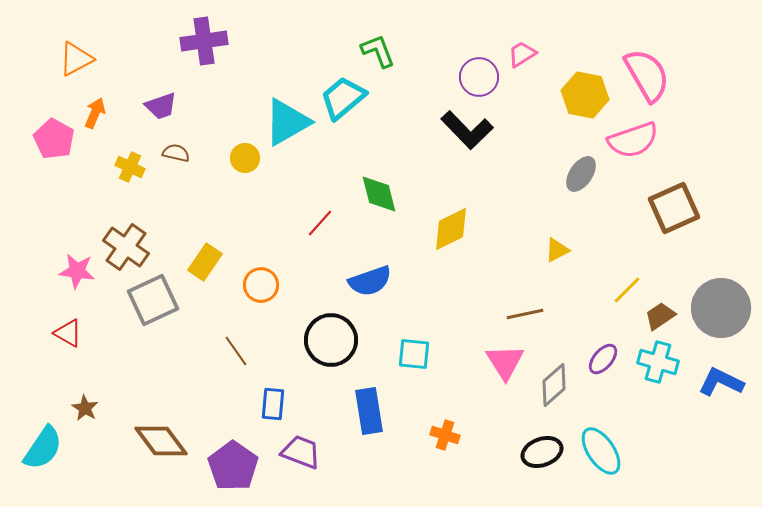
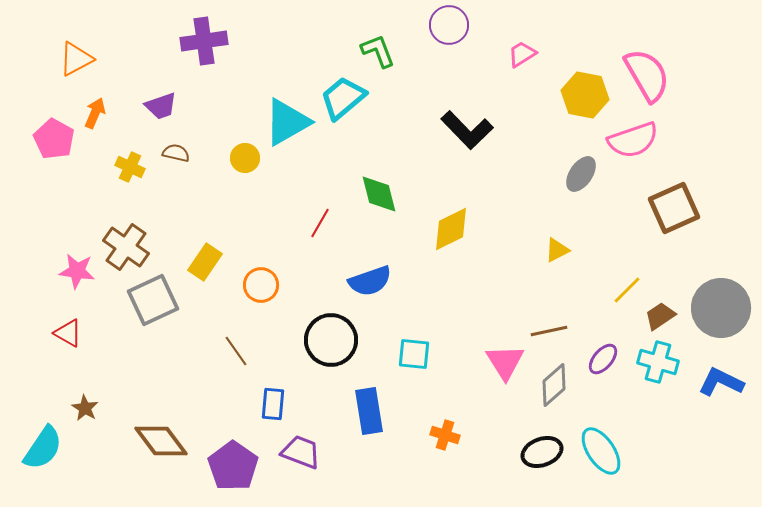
purple circle at (479, 77): moved 30 px left, 52 px up
red line at (320, 223): rotated 12 degrees counterclockwise
brown line at (525, 314): moved 24 px right, 17 px down
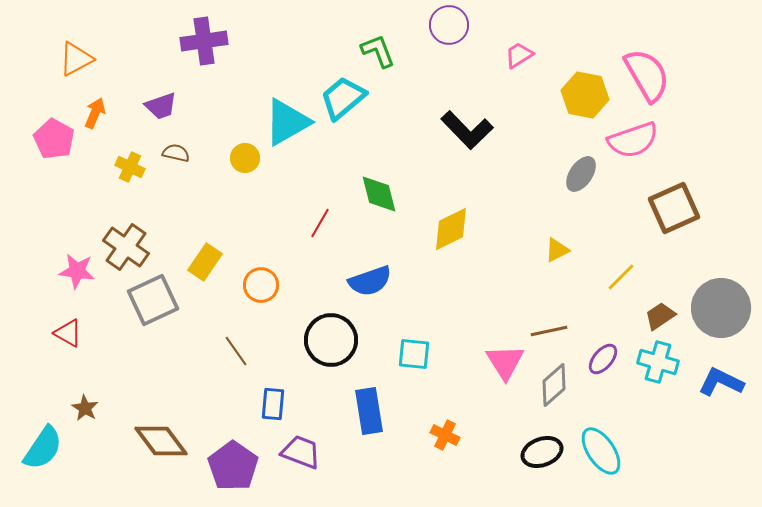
pink trapezoid at (522, 54): moved 3 px left, 1 px down
yellow line at (627, 290): moved 6 px left, 13 px up
orange cross at (445, 435): rotated 8 degrees clockwise
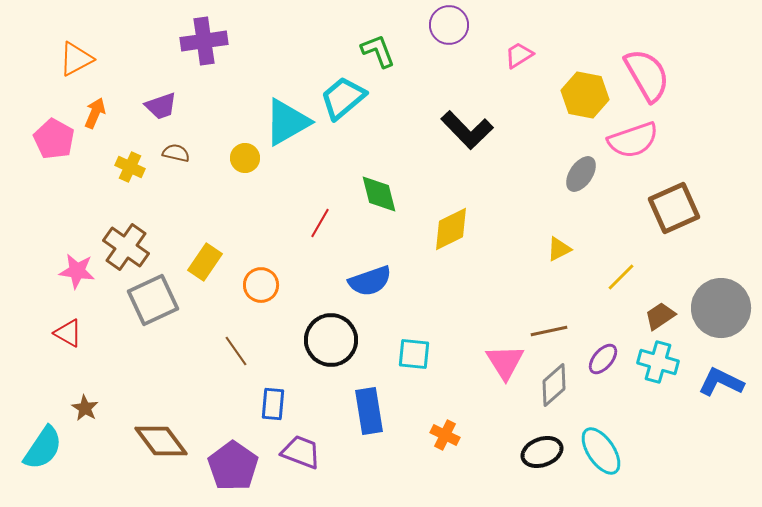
yellow triangle at (557, 250): moved 2 px right, 1 px up
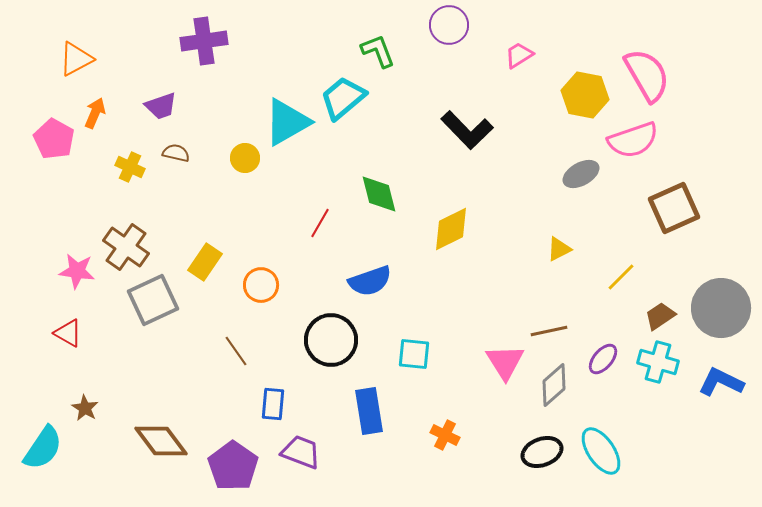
gray ellipse at (581, 174): rotated 27 degrees clockwise
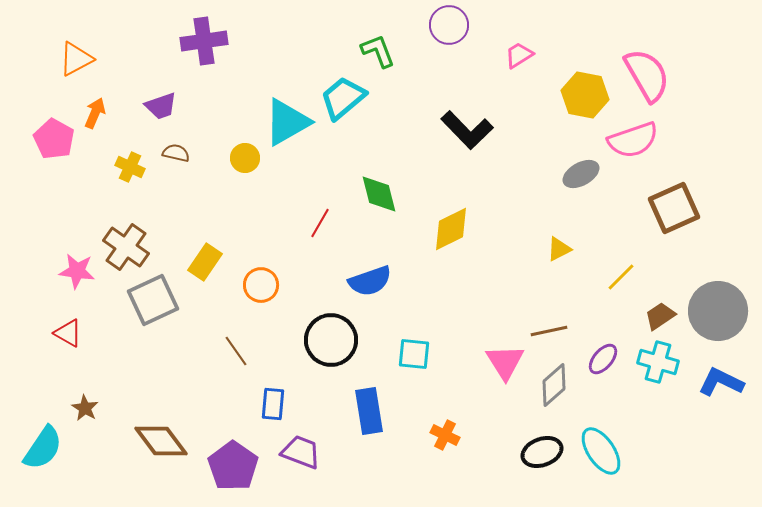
gray circle at (721, 308): moved 3 px left, 3 px down
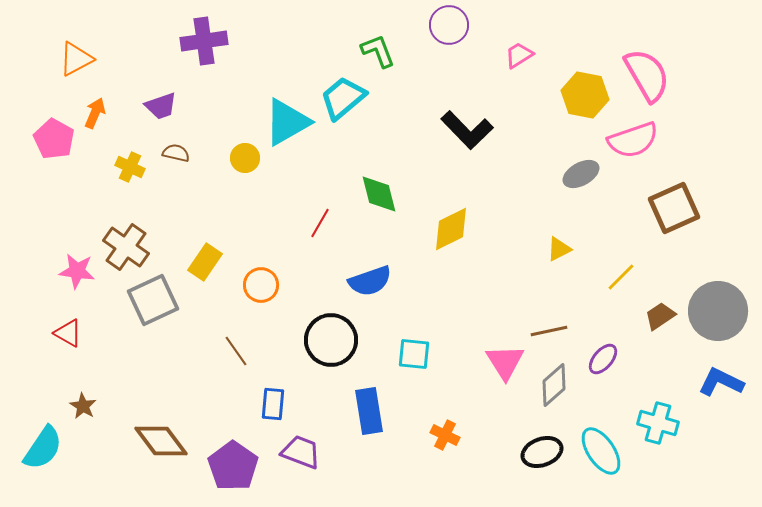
cyan cross at (658, 362): moved 61 px down
brown star at (85, 408): moved 2 px left, 2 px up
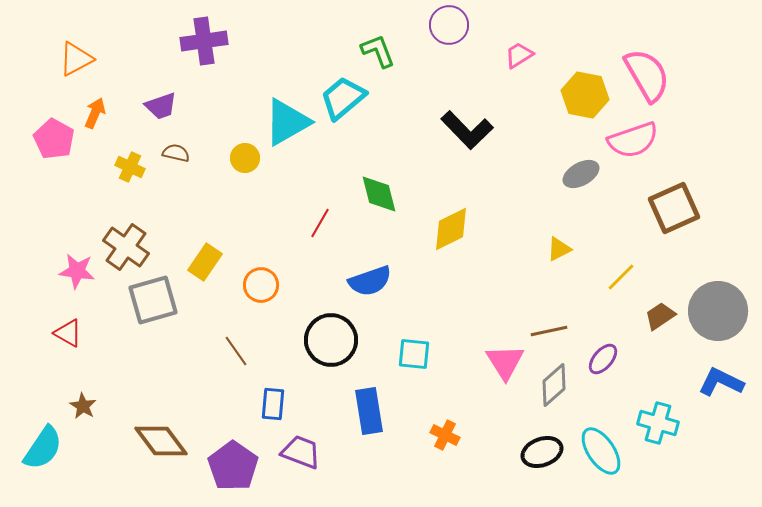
gray square at (153, 300): rotated 9 degrees clockwise
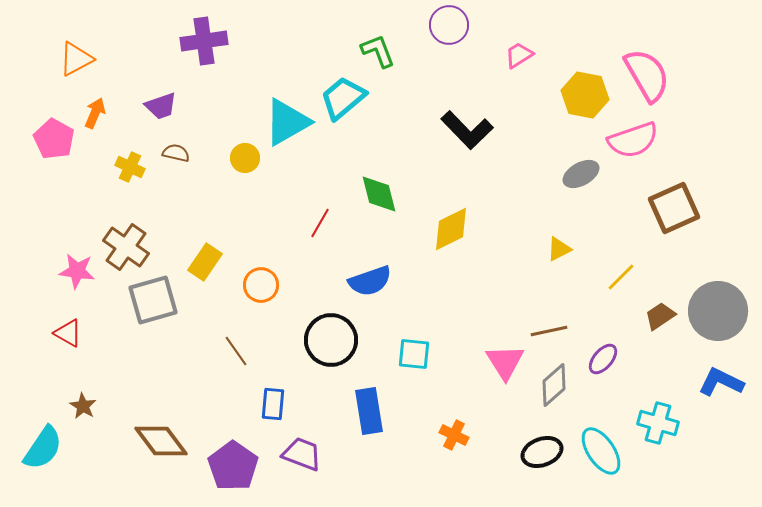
orange cross at (445, 435): moved 9 px right
purple trapezoid at (301, 452): moved 1 px right, 2 px down
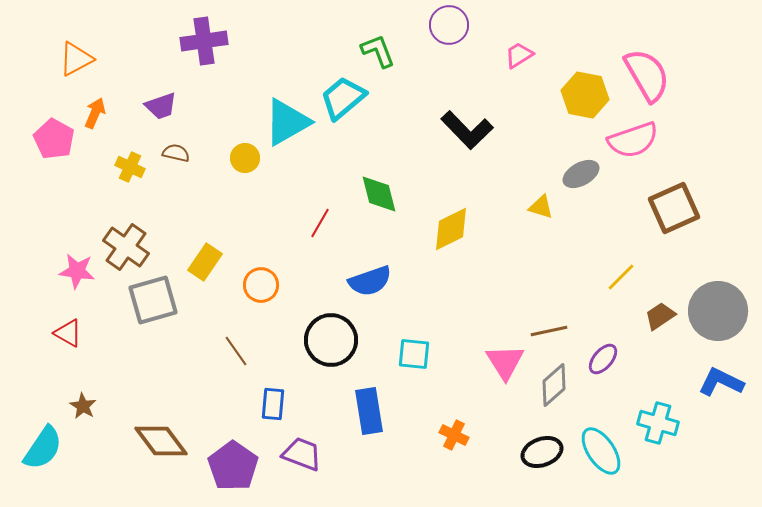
yellow triangle at (559, 249): moved 18 px left, 42 px up; rotated 44 degrees clockwise
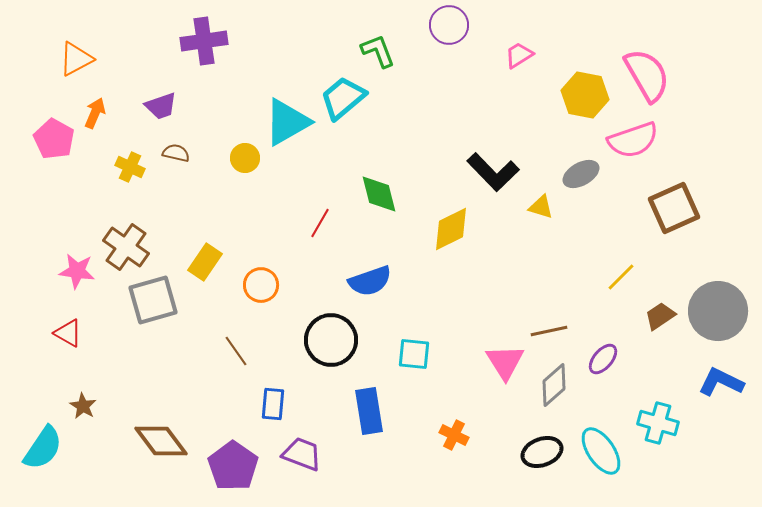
black L-shape at (467, 130): moved 26 px right, 42 px down
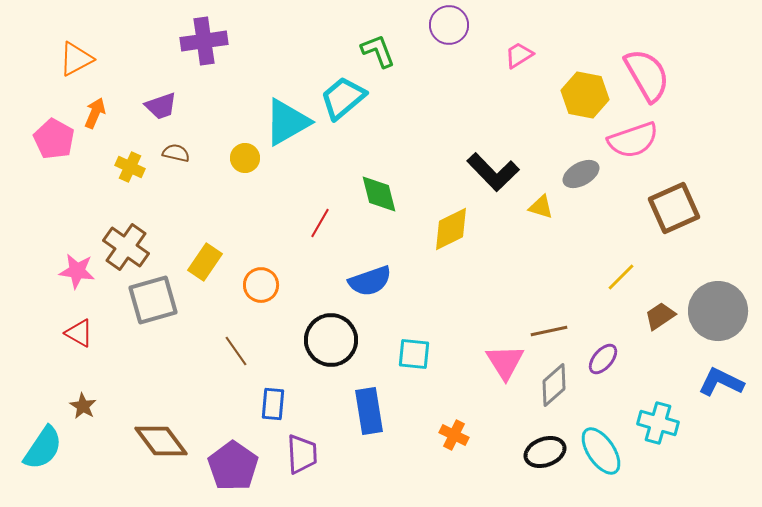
red triangle at (68, 333): moved 11 px right
black ellipse at (542, 452): moved 3 px right
purple trapezoid at (302, 454): rotated 66 degrees clockwise
